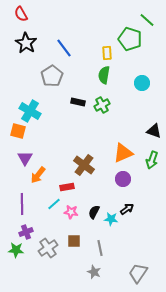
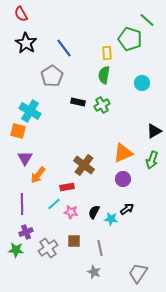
black triangle: rotated 49 degrees counterclockwise
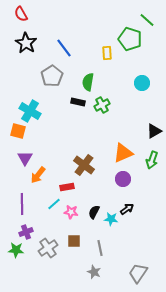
green semicircle: moved 16 px left, 7 px down
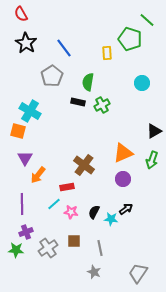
black arrow: moved 1 px left
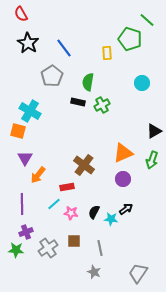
black star: moved 2 px right
pink star: moved 1 px down
